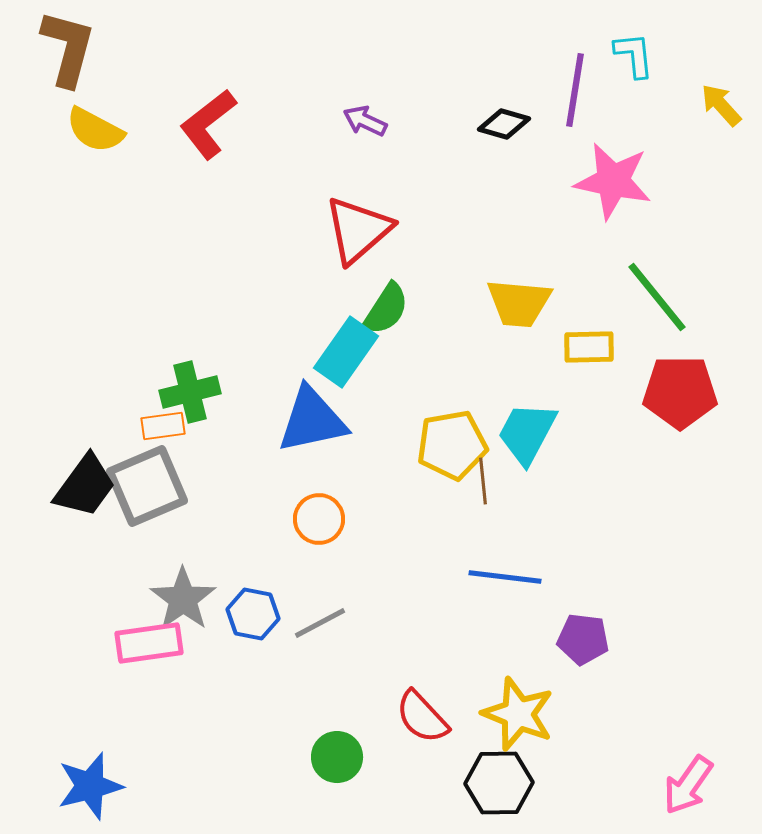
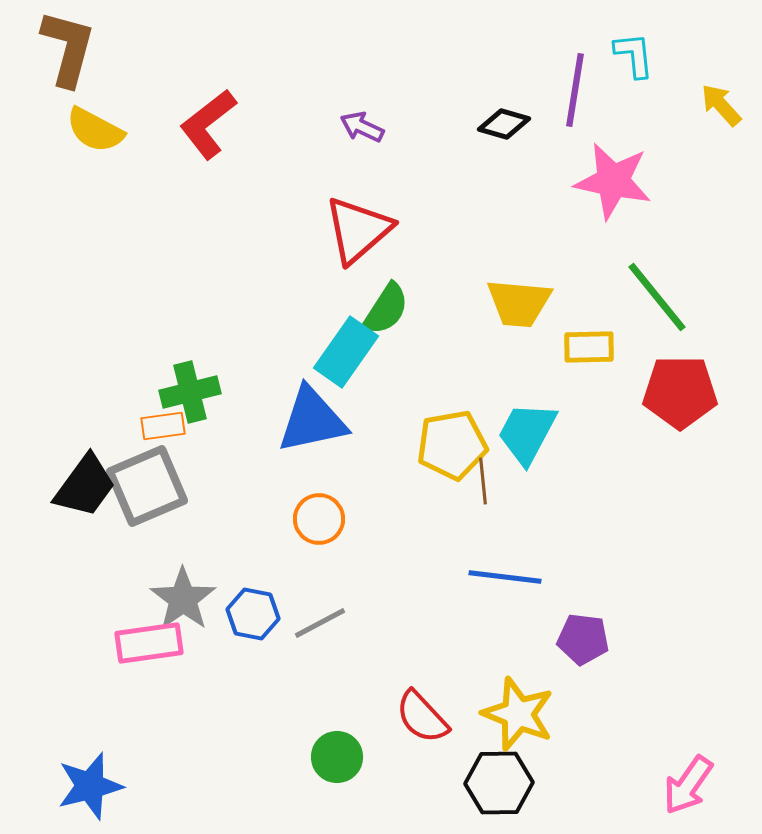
purple arrow: moved 3 px left, 6 px down
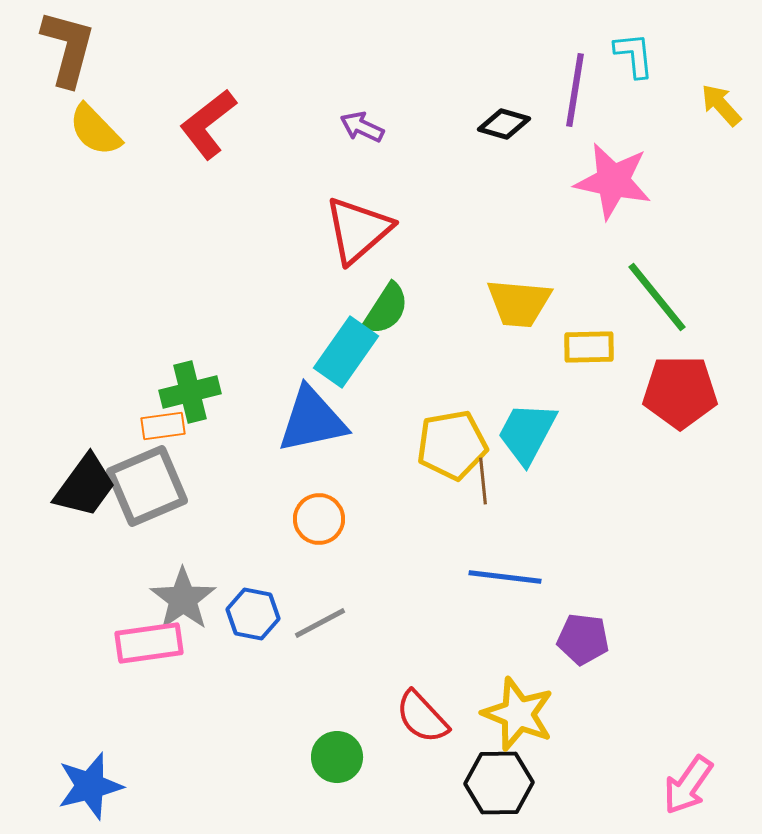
yellow semicircle: rotated 18 degrees clockwise
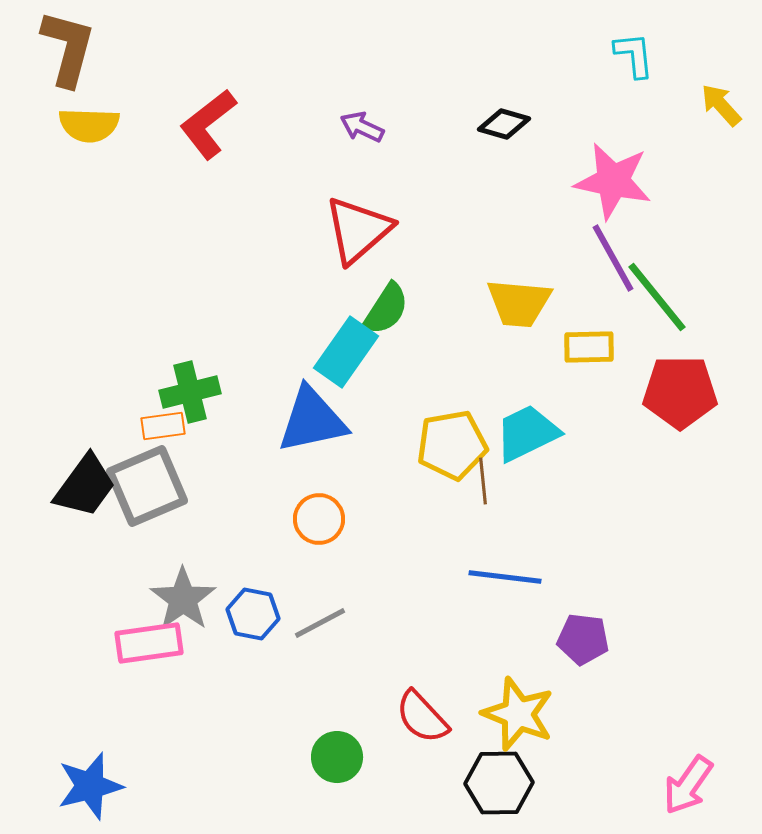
purple line: moved 38 px right, 168 px down; rotated 38 degrees counterclockwise
yellow semicircle: moved 6 px left, 5 px up; rotated 44 degrees counterclockwise
cyan trapezoid: rotated 36 degrees clockwise
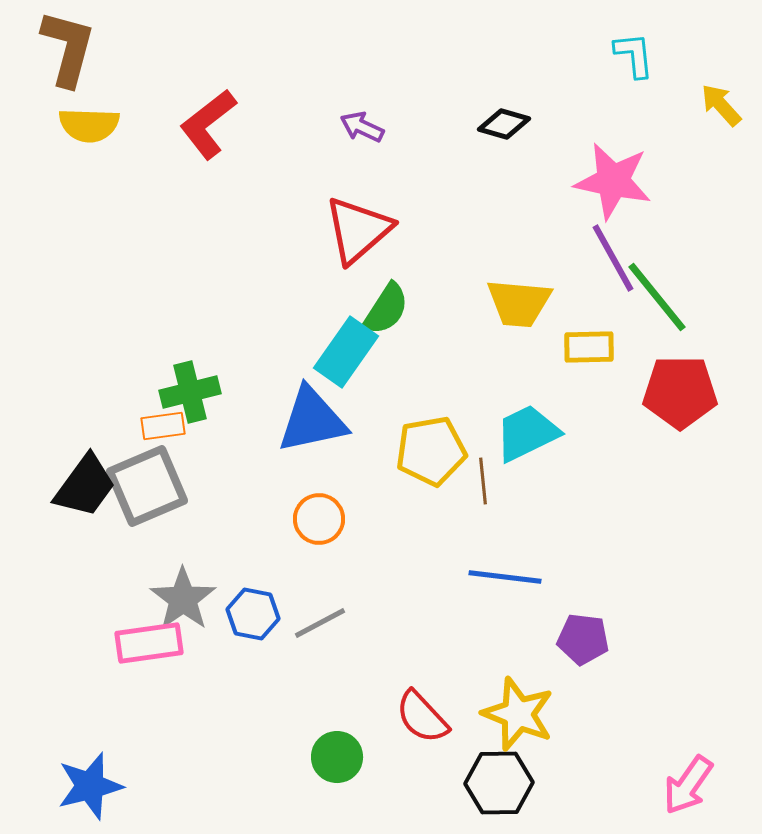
yellow pentagon: moved 21 px left, 6 px down
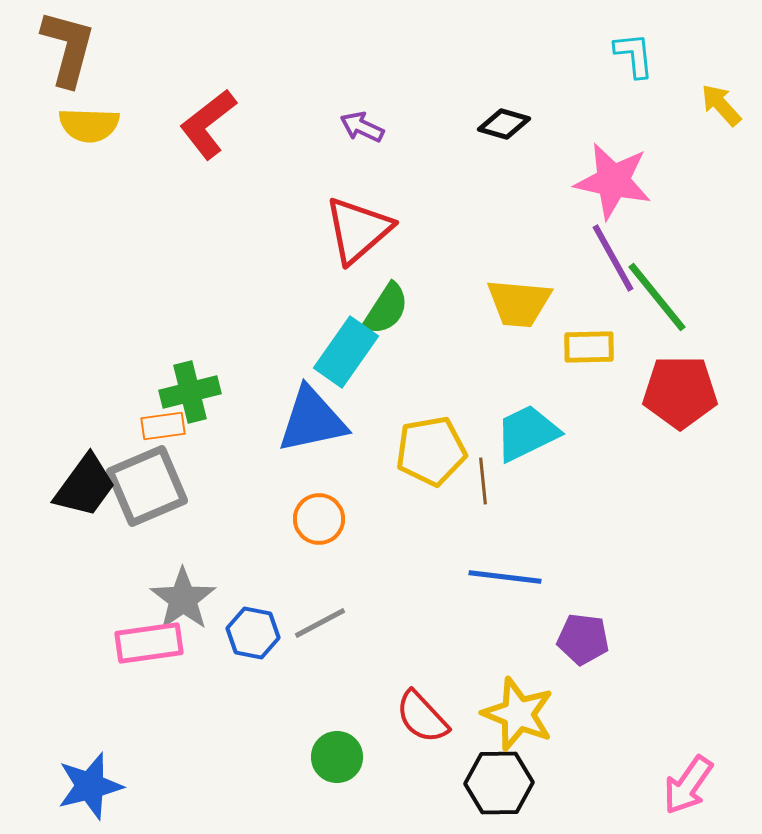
blue hexagon: moved 19 px down
